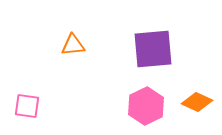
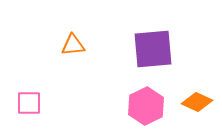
pink square: moved 2 px right, 3 px up; rotated 8 degrees counterclockwise
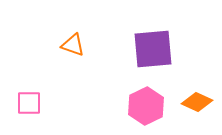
orange triangle: rotated 25 degrees clockwise
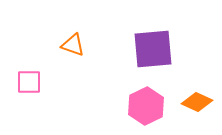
pink square: moved 21 px up
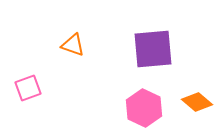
pink square: moved 1 px left, 6 px down; rotated 20 degrees counterclockwise
orange diamond: rotated 16 degrees clockwise
pink hexagon: moved 2 px left, 2 px down; rotated 9 degrees counterclockwise
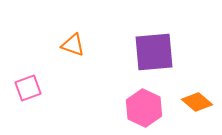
purple square: moved 1 px right, 3 px down
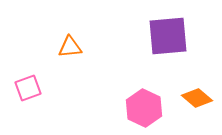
orange triangle: moved 3 px left, 2 px down; rotated 25 degrees counterclockwise
purple square: moved 14 px right, 16 px up
orange diamond: moved 4 px up
